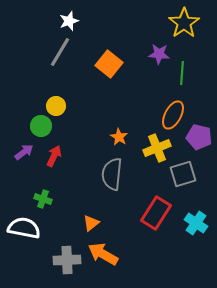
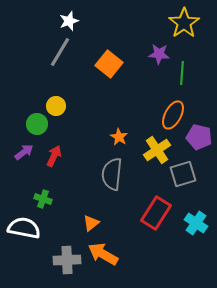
green circle: moved 4 px left, 2 px up
yellow cross: moved 2 px down; rotated 12 degrees counterclockwise
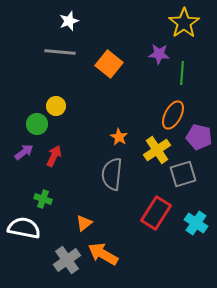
gray line: rotated 64 degrees clockwise
orange triangle: moved 7 px left
gray cross: rotated 32 degrees counterclockwise
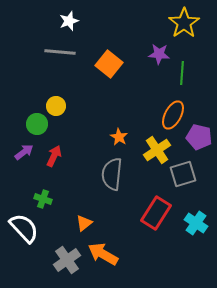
white semicircle: rotated 36 degrees clockwise
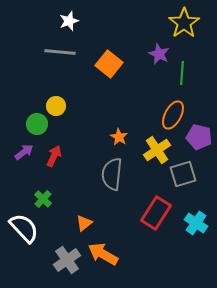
purple star: rotated 20 degrees clockwise
green cross: rotated 24 degrees clockwise
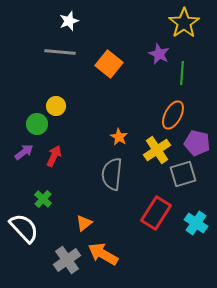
purple pentagon: moved 2 px left, 6 px down
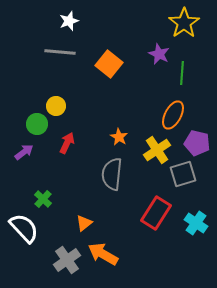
red arrow: moved 13 px right, 13 px up
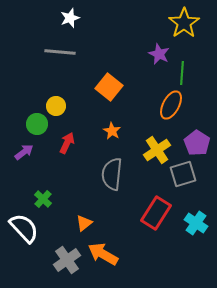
white star: moved 1 px right, 3 px up
orange square: moved 23 px down
orange ellipse: moved 2 px left, 10 px up
orange star: moved 7 px left, 6 px up
purple pentagon: rotated 20 degrees clockwise
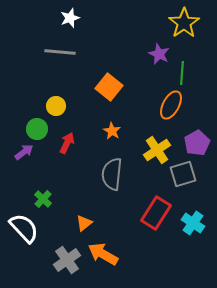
green circle: moved 5 px down
purple pentagon: rotated 10 degrees clockwise
cyan cross: moved 3 px left
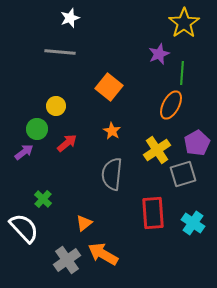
purple star: rotated 25 degrees clockwise
red arrow: rotated 25 degrees clockwise
red rectangle: moved 3 px left; rotated 36 degrees counterclockwise
